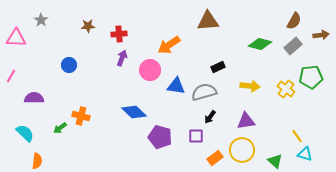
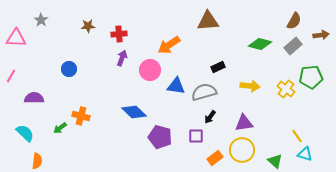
blue circle: moved 4 px down
purple triangle: moved 2 px left, 2 px down
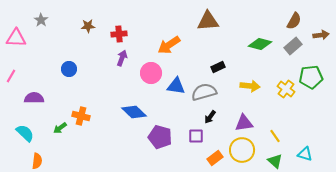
pink circle: moved 1 px right, 3 px down
yellow line: moved 22 px left
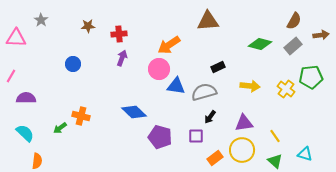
blue circle: moved 4 px right, 5 px up
pink circle: moved 8 px right, 4 px up
purple semicircle: moved 8 px left
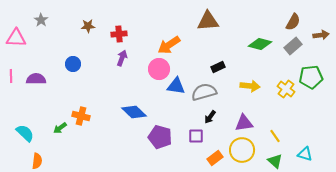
brown semicircle: moved 1 px left, 1 px down
pink line: rotated 32 degrees counterclockwise
purple semicircle: moved 10 px right, 19 px up
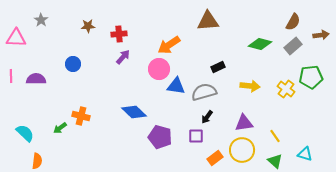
purple arrow: moved 1 px right, 1 px up; rotated 21 degrees clockwise
black arrow: moved 3 px left
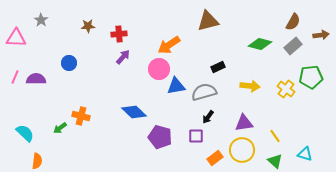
brown triangle: rotated 10 degrees counterclockwise
blue circle: moved 4 px left, 1 px up
pink line: moved 4 px right, 1 px down; rotated 24 degrees clockwise
blue triangle: rotated 18 degrees counterclockwise
black arrow: moved 1 px right
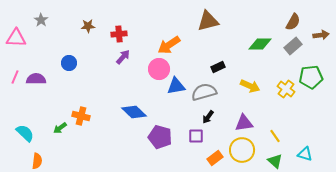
green diamond: rotated 15 degrees counterclockwise
yellow arrow: rotated 18 degrees clockwise
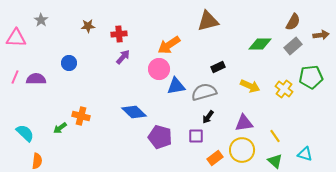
yellow cross: moved 2 px left
